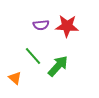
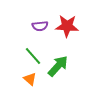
purple semicircle: moved 1 px left, 1 px down
orange triangle: moved 15 px right, 1 px down
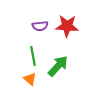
green line: rotated 30 degrees clockwise
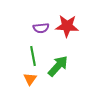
purple semicircle: moved 1 px right, 2 px down
orange triangle: rotated 24 degrees clockwise
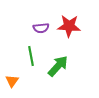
red star: moved 2 px right
green line: moved 2 px left
orange triangle: moved 18 px left, 2 px down
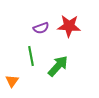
purple semicircle: rotated 14 degrees counterclockwise
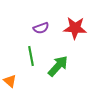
red star: moved 6 px right, 2 px down
orange triangle: moved 2 px left; rotated 24 degrees counterclockwise
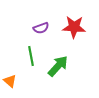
red star: moved 1 px left, 1 px up
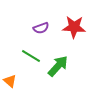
green line: rotated 48 degrees counterclockwise
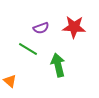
green line: moved 3 px left, 7 px up
green arrow: moved 1 px up; rotated 55 degrees counterclockwise
